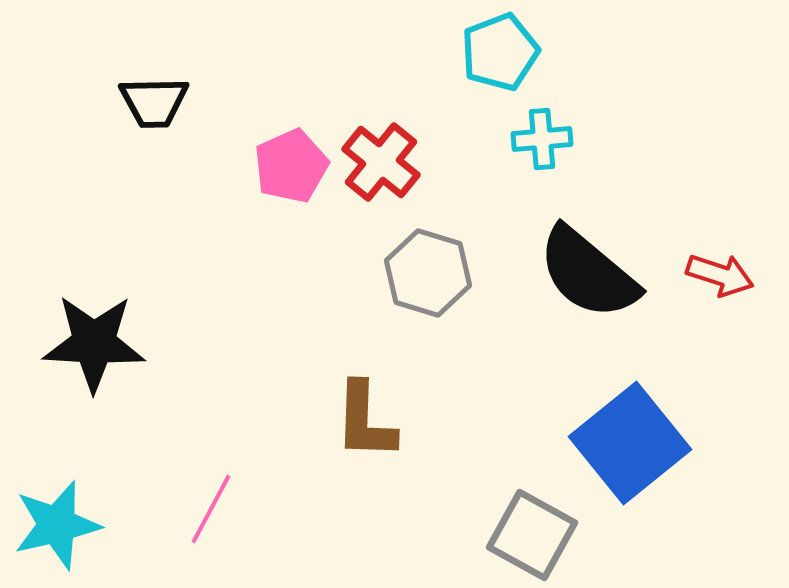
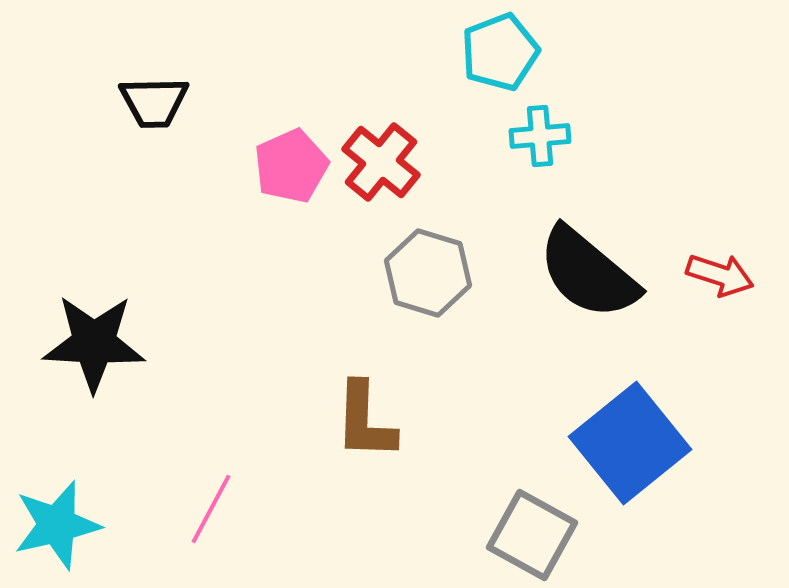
cyan cross: moved 2 px left, 3 px up
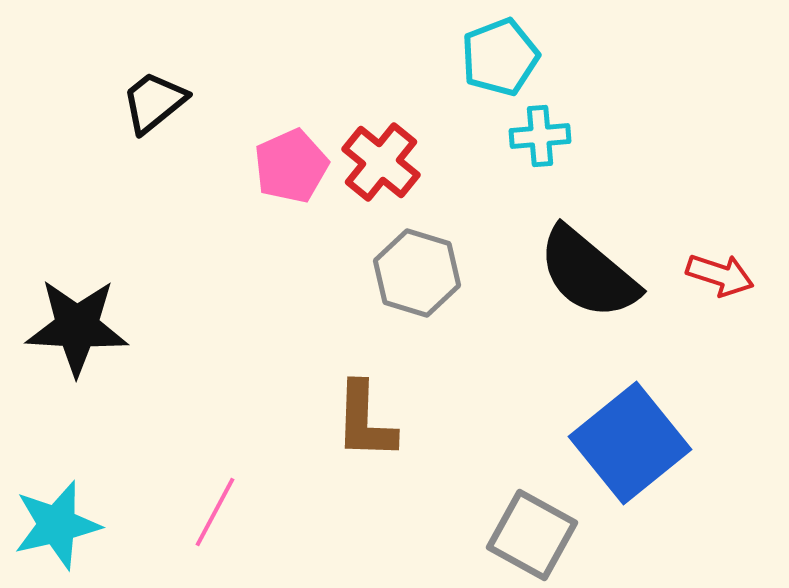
cyan pentagon: moved 5 px down
black trapezoid: rotated 142 degrees clockwise
gray hexagon: moved 11 px left
black star: moved 17 px left, 16 px up
pink line: moved 4 px right, 3 px down
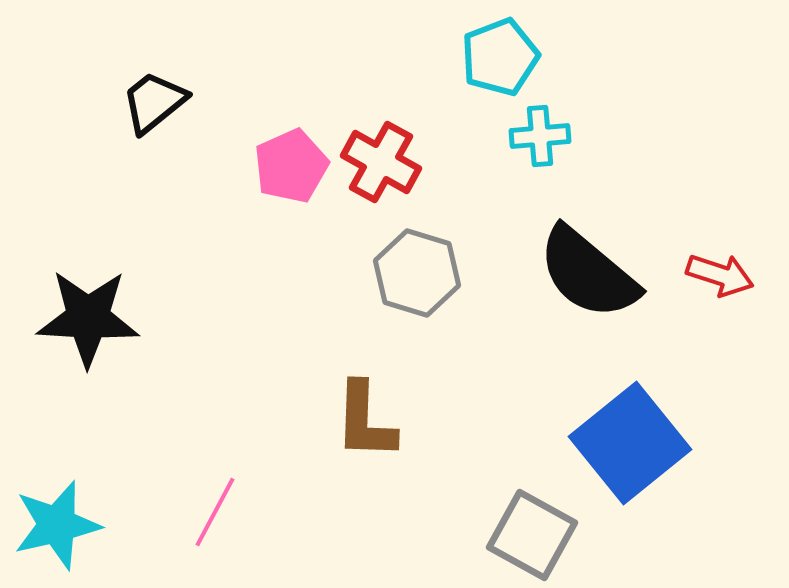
red cross: rotated 10 degrees counterclockwise
black star: moved 11 px right, 9 px up
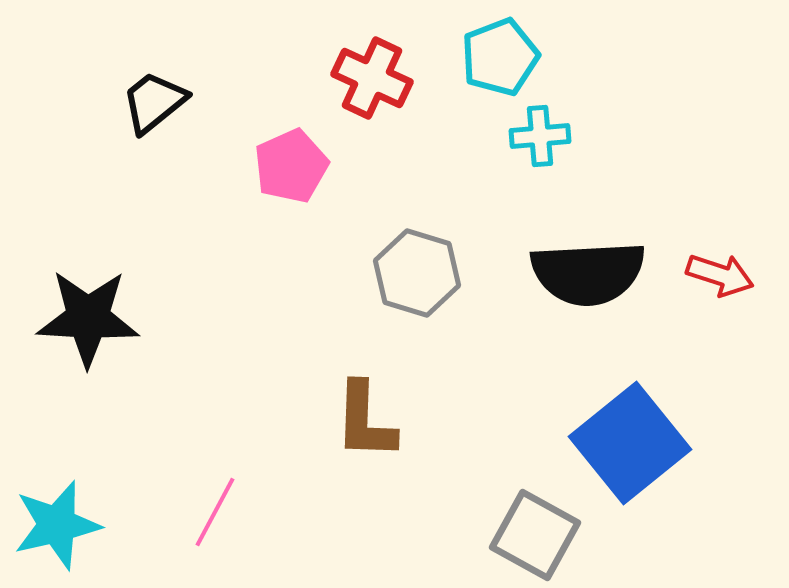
red cross: moved 9 px left, 84 px up; rotated 4 degrees counterclockwise
black semicircle: rotated 43 degrees counterclockwise
gray square: moved 3 px right
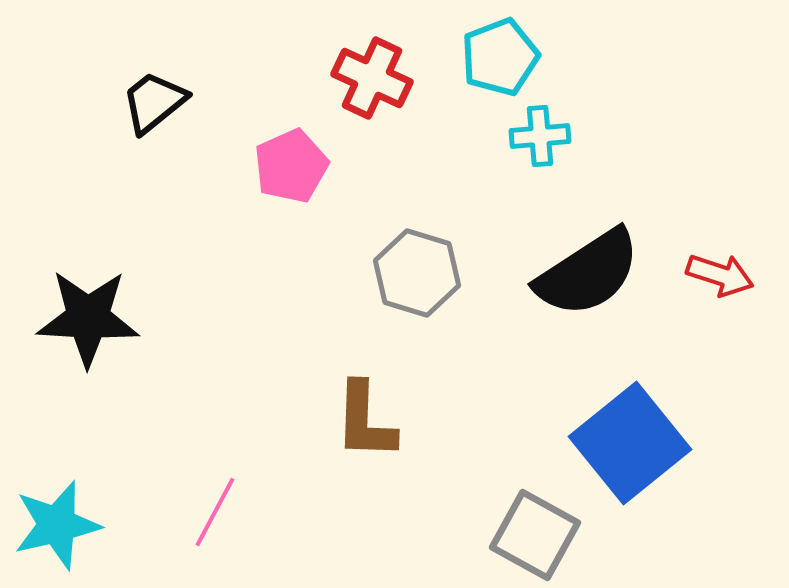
black semicircle: rotated 30 degrees counterclockwise
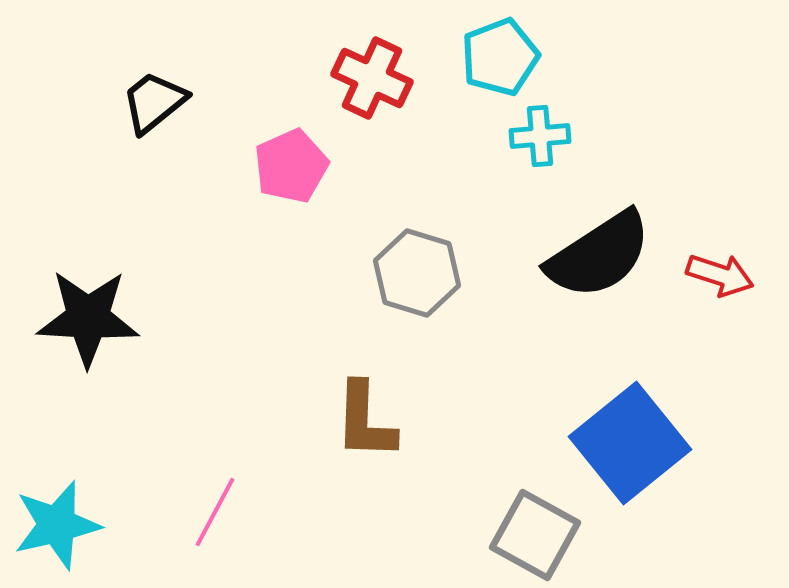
black semicircle: moved 11 px right, 18 px up
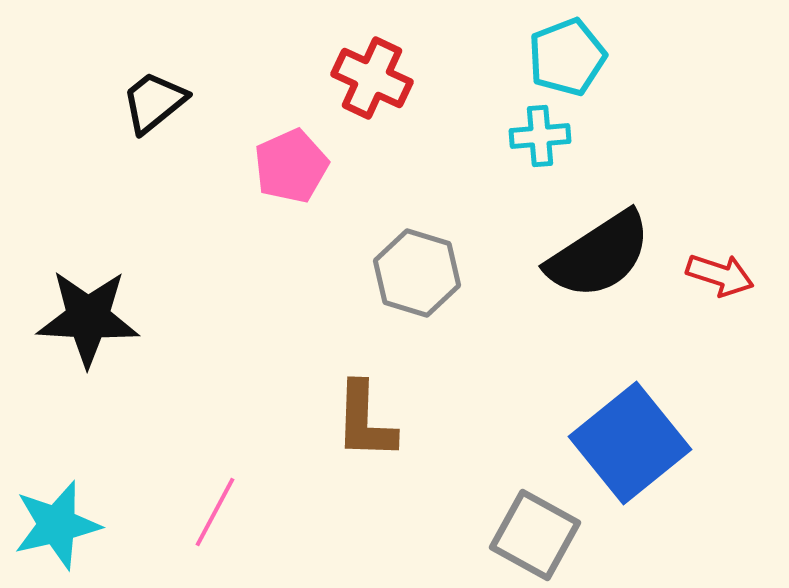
cyan pentagon: moved 67 px right
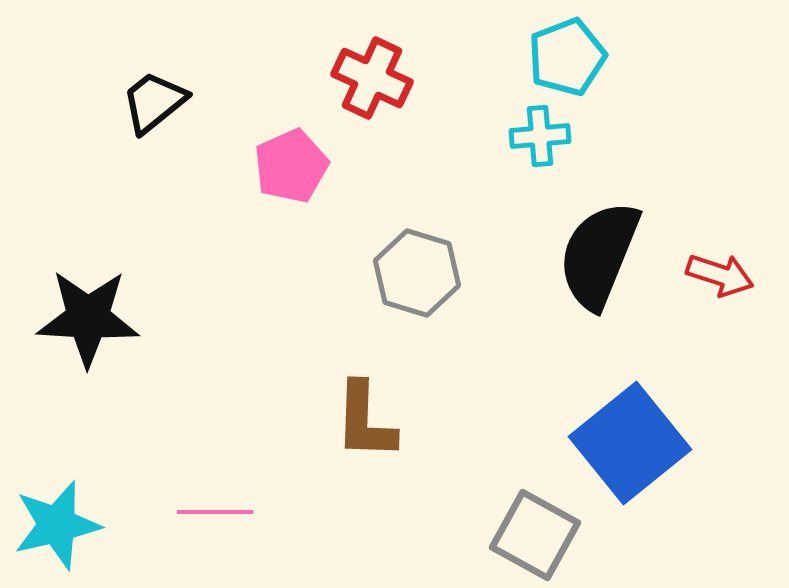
black semicircle: rotated 145 degrees clockwise
pink line: rotated 62 degrees clockwise
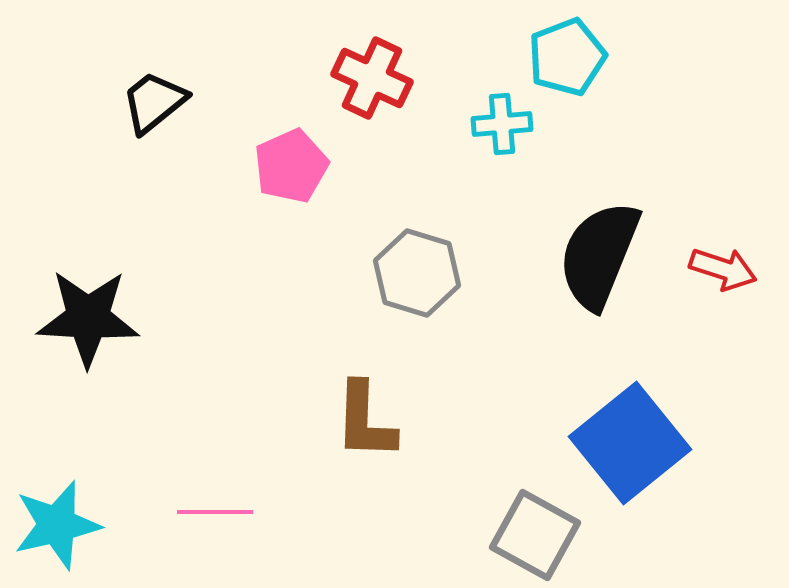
cyan cross: moved 38 px left, 12 px up
red arrow: moved 3 px right, 6 px up
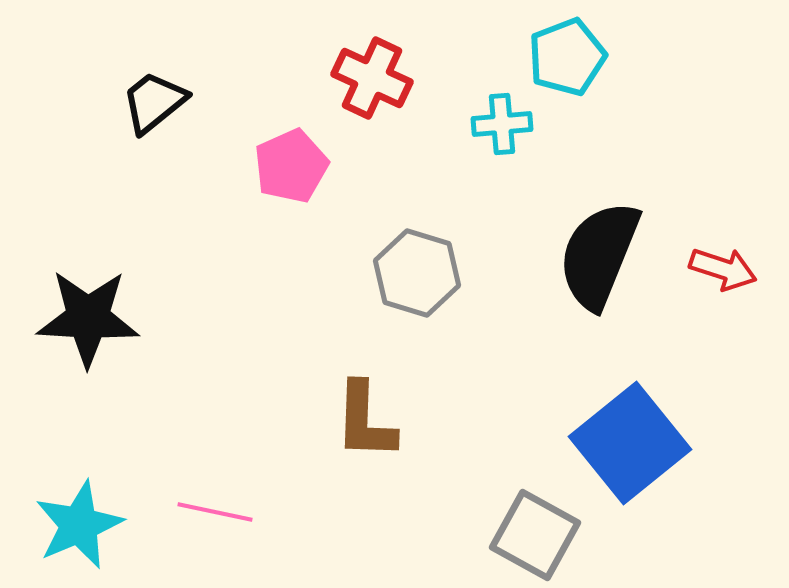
pink line: rotated 12 degrees clockwise
cyan star: moved 22 px right; rotated 10 degrees counterclockwise
